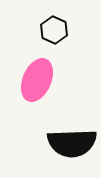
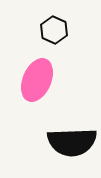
black semicircle: moved 1 px up
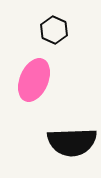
pink ellipse: moved 3 px left
